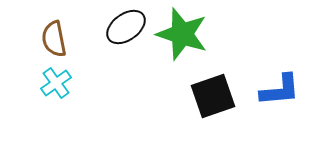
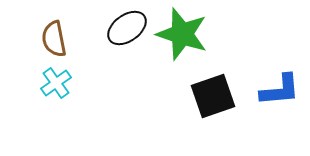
black ellipse: moved 1 px right, 1 px down
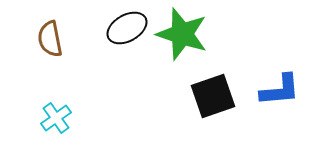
black ellipse: rotated 6 degrees clockwise
brown semicircle: moved 4 px left
cyan cross: moved 35 px down
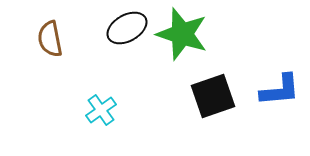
cyan cross: moved 45 px right, 8 px up
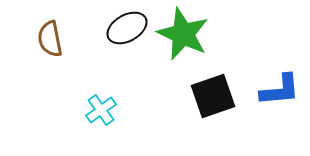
green star: moved 1 px right; rotated 6 degrees clockwise
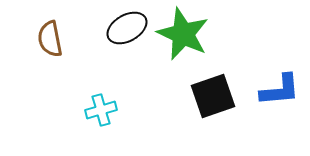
cyan cross: rotated 20 degrees clockwise
